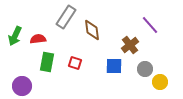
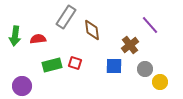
green arrow: rotated 18 degrees counterclockwise
green rectangle: moved 5 px right, 3 px down; rotated 66 degrees clockwise
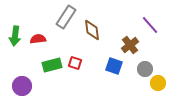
blue square: rotated 18 degrees clockwise
yellow circle: moved 2 px left, 1 px down
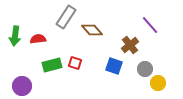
brown diamond: rotated 35 degrees counterclockwise
